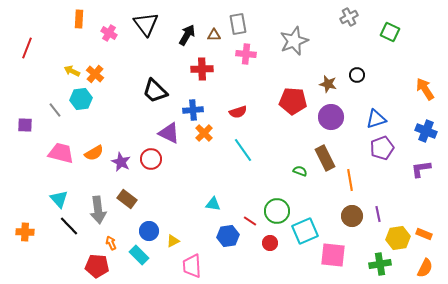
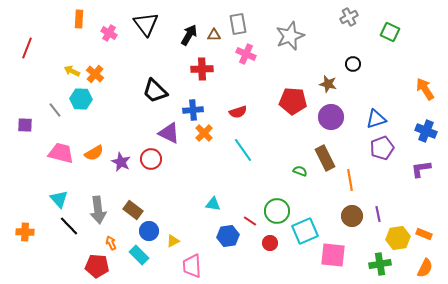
black arrow at (187, 35): moved 2 px right
gray star at (294, 41): moved 4 px left, 5 px up
pink cross at (246, 54): rotated 18 degrees clockwise
black circle at (357, 75): moved 4 px left, 11 px up
cyan hexagon at (81, 99): rotated 10 degrees clockwise
brown rectangle at (127, 199): moved 6 px right, 11 px down
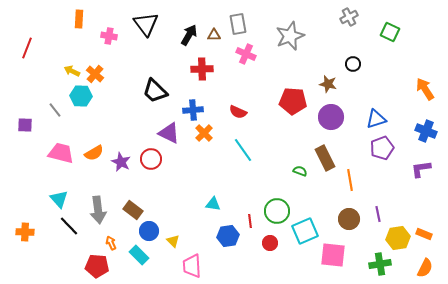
pink cross at (109, 33): moved 3 px down; rotated 21 degrees counterclockwise
cyan hexagon at (81, 99): moved 3 px up
red semicircle at (238, 112): rotated 42 degrees clockwise
brown circle at (352, 216): moved 3 px left, 3 px down
red line at (250, 221): rotated 48 degrees clockwise
yellow triangle at (173, 241): rotated 48 degrees counterclockwise
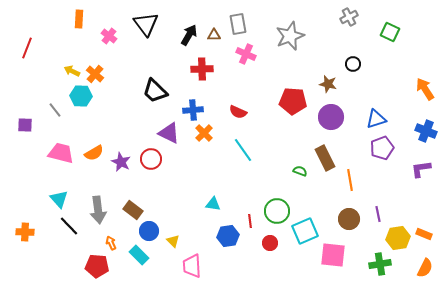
pink cross at (109, 36): rotated 28 degrees clockwise
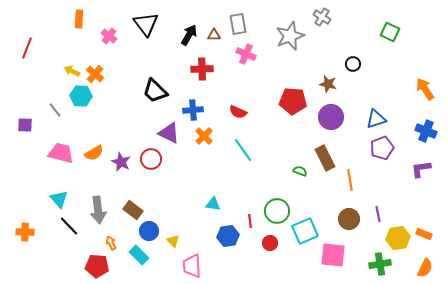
gray cross at (349, 17): moved 27 px left; rotated 30 degrees counterclockwise
orange cross at (204, 133): moved 3 px down
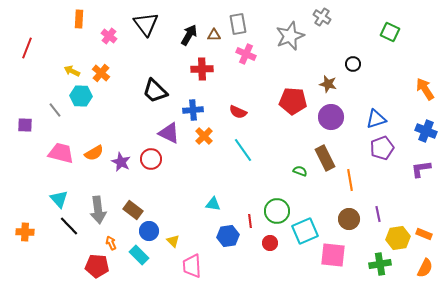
orange cross at (95, 74): moved 6 px right, 1 px up
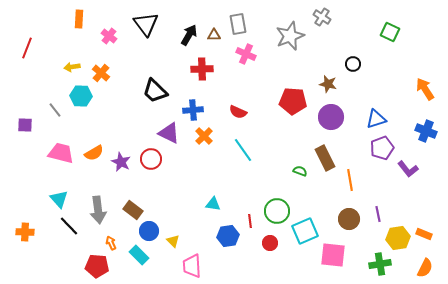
yellow arrow at (72, 71): moved 4 px up; rotated 35 degrees counterclockwise
purple L-shape at (421, 169): moved 13 px left; rotated 120 degrees counterclockwise
